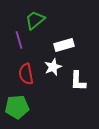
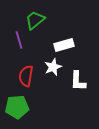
red semicircle: moved 2 px down; rotated 20 degrees clockwise
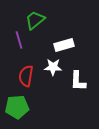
white star: rotated 24 degrees clockwise
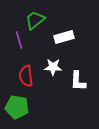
white rectangle: moved 8 px up
red semicircle: rotated 15 degrees counterclockwise
green pentagon: rotated 15 degrees clockwise
